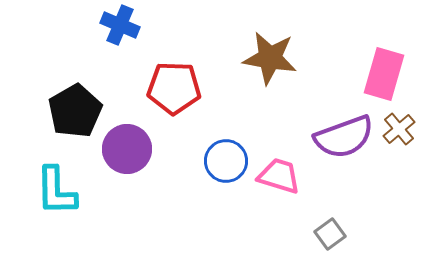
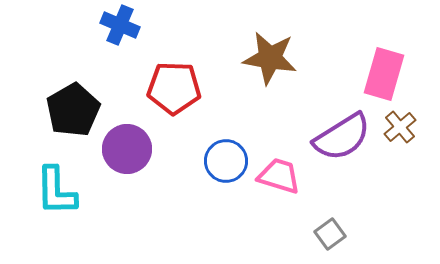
black pentagon: moved 2 px left, 1 px up
brown cross: moved 1 px right, 2 px up
purple semicircle: moved 2 px left; rotated 12 degrees counterclockwise
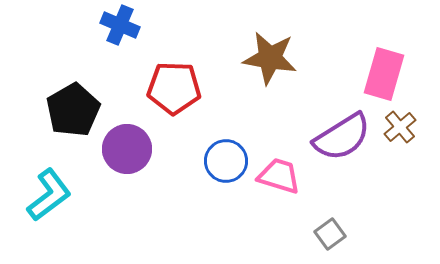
cyan L-shape: moved 7 px left, 4 px down; rotated 126 degrees counterclockwise
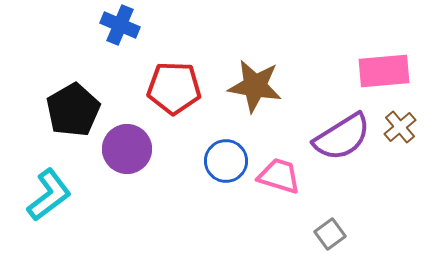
brown star: moved 15 px left, 28 px down
pink rectangle: moved 3 px up; rotated 69 degrees clockwise
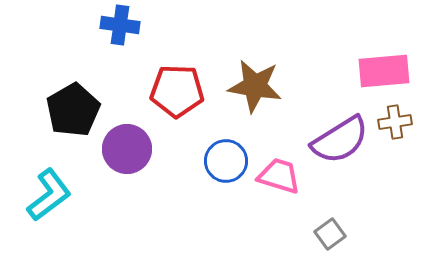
blue cross: rotated 15 degrees counterclockwise
red pentagon: moved 3 px right, 3 px down
brown cross: moved 5 px left, 5 px up; rotated 32 degrees clockwise
purple semicircle: moved 2 px left, 3 px down
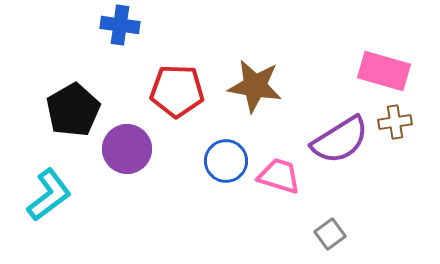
pink rectangle: rotated 21 degrees clockwise
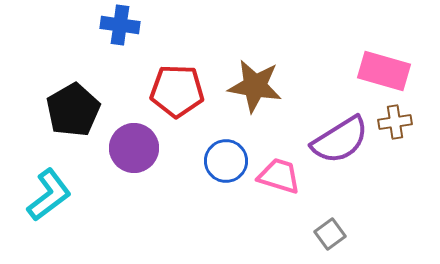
purple circle: moved 7 px right, 1 px up
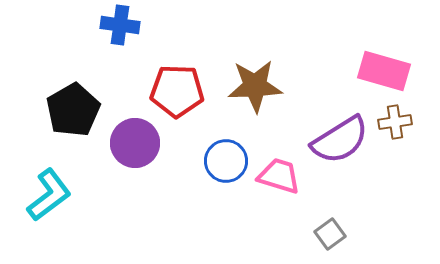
brown star: rotated 12 degrees counterclockwise
purple circle: moved 1 px right, 5 px up
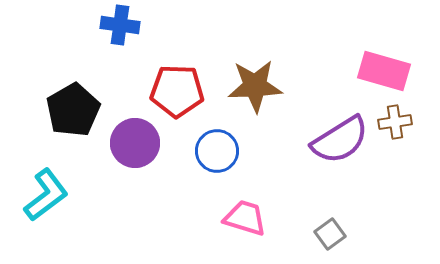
blue circle: moved 9 px left, 10 px up
pink trapezoid: moved 34 px left, 42 px down
cyan L-shape: moved 3 px left
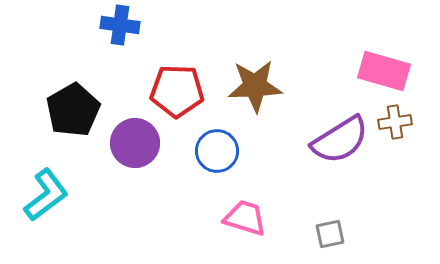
gray square: rotated 24 degrees clockwise
